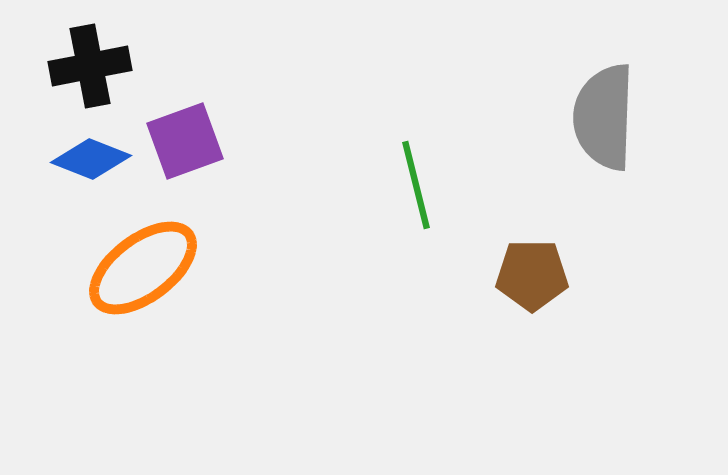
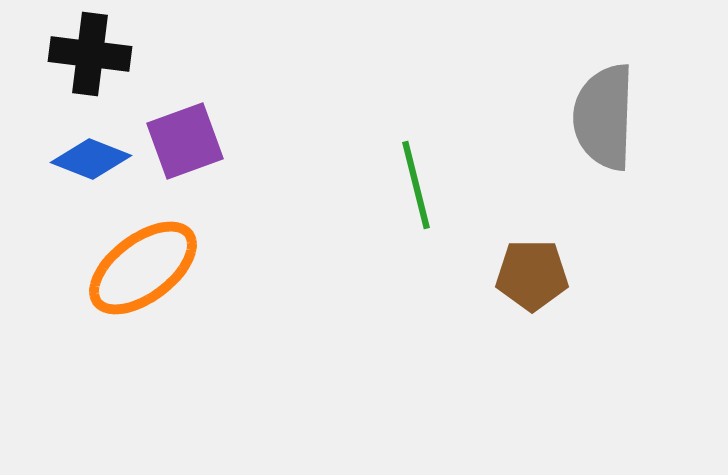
black cross: moved 12 px up; rotated 18 degrees clockwise
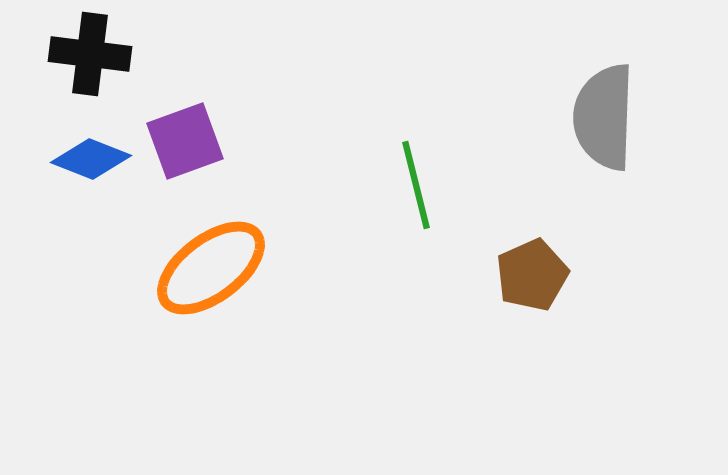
orange ellipse: moved 68 px right
brown pentagon: rotated 24 degrees counterclockwise
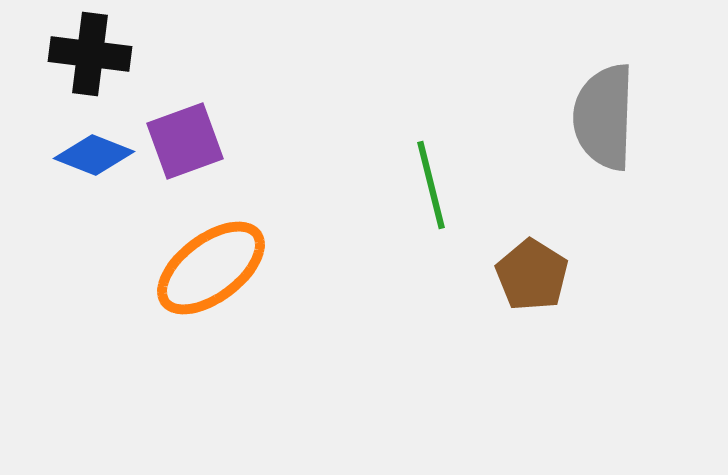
blue diamond: moved 3 px right, 4 px up
green line: moved 15 px right
brown pentagon: rotated 16 degrees counterclockwise
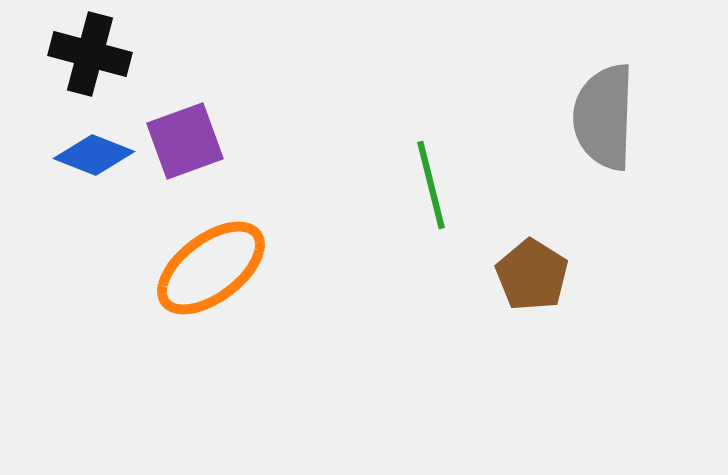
black cross: rotated 8 degrees clockwise
